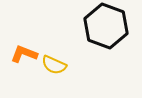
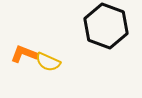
yellow semicircle: moved 6 px left, 3 px up
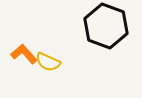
orange L-shape: rotated 28 degrees clockwise
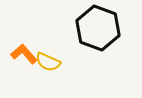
black hexagon: moved 8 px left, 2 px down
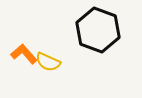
black hexagon: moved 2 px down
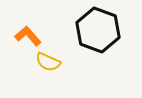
orange L-shape: moved 4 px right, 18 px up
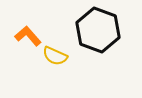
yellow semicircle: moved 7 px right, 6 px up
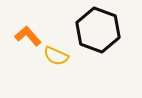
yellow semicircle: moved 1 px right
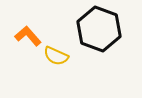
black hexagon: moved 1 px right, 1 px up
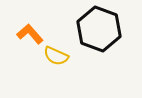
orange L-shape: moved 2 px right, 2 px up
